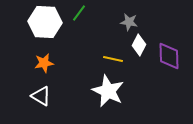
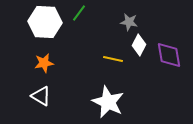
purple diamond: moved 1 px up; rotated 8 degrees counterclockwise
white star: moved 11 px down
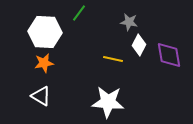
white hexagon: moved 10 px down
white star: rotated 20 degrees counterclockwise
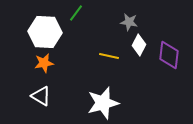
green line: moved 3 px left
purple diamond: rotated 16 degrees clockwise
yellow line: moved 4 px left, 3 px up
white star: moved 5 px left, 1 px down; rotated 20 degrees counterclockwise
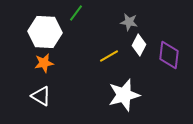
yellow line: rotated 42 degrees counterclockwise
white star: moved 21 px right, 8 px up
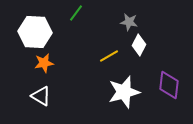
white hexagon: moved 10 px left
purple diamond: moved 30 px down
white star: moved 3 px up
